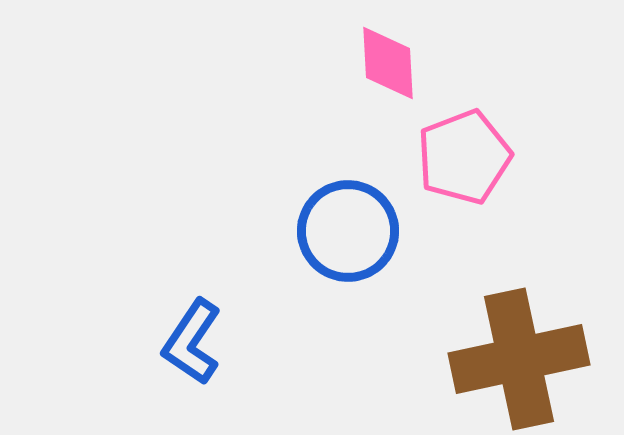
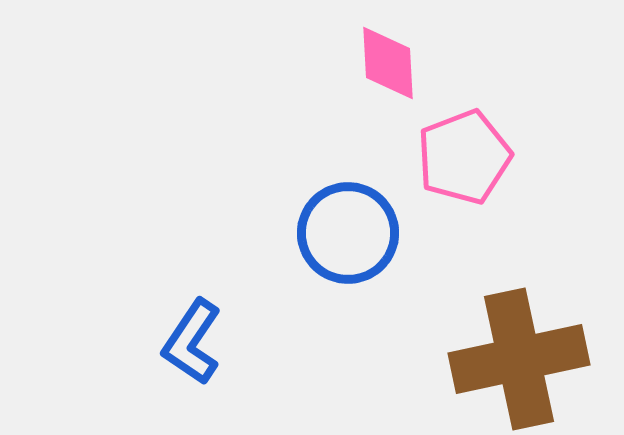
blue circle: moved 2 px down
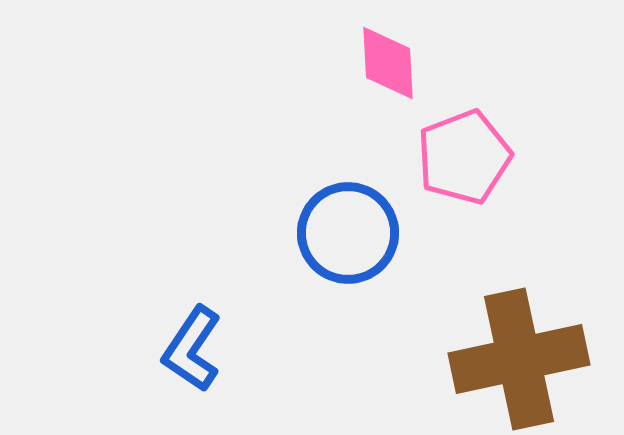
blue L-shape: moved 7 px down
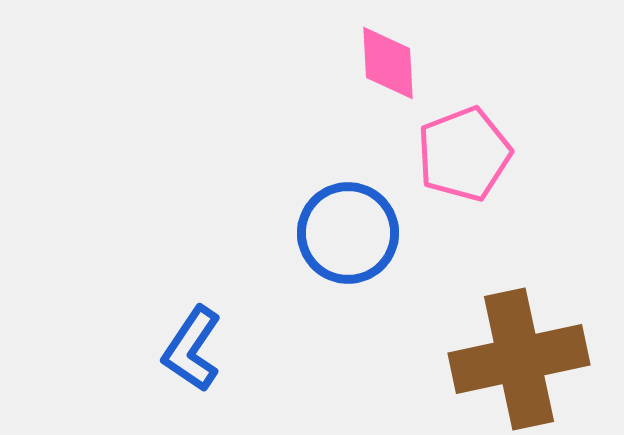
pink pentagon: moved 3 px up
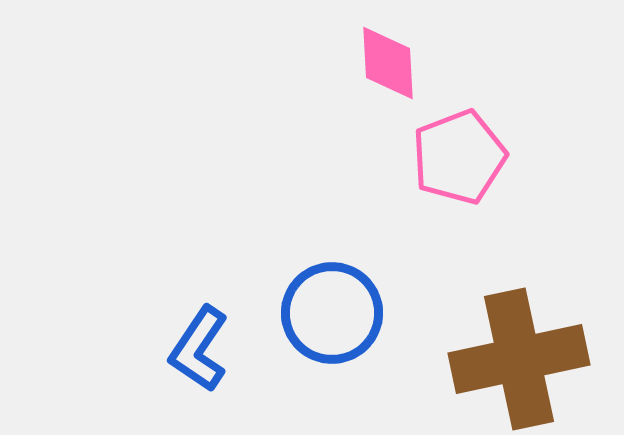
pink pentagon: moved 5 px left, 3 px down
blue circle: moved 16 px left, 80 px down
blue L-shape: moved 7 px right
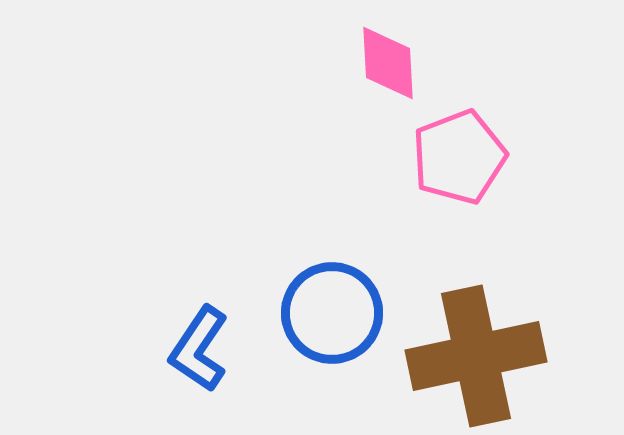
brown cross: moved 43 px left, 3 px up
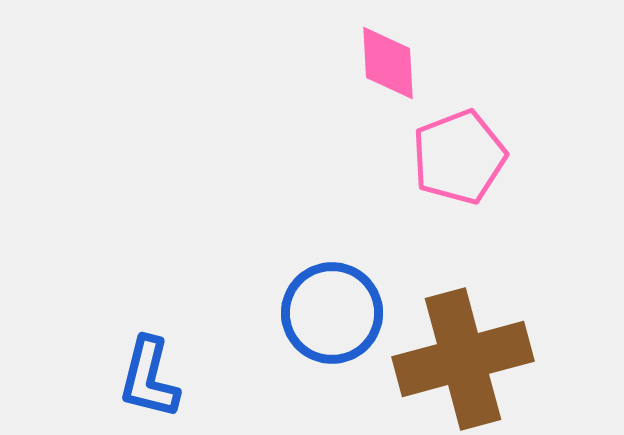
blue L-shape: moved 50 px left, 29 px down; rotated 20 degrees counterclockwise
brown cross: moved 13 px left, 3 px down; rotated 3 degrees counterclockwise
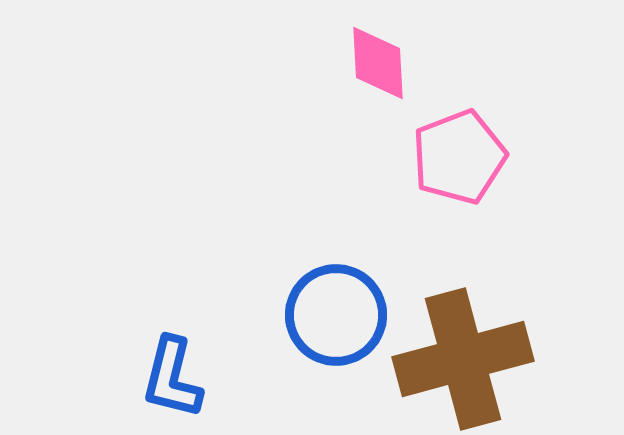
pink diamond: moved 10 px left
blue circle: moved 4 px right, 2 px down
blue L-shape: moved 23 px right
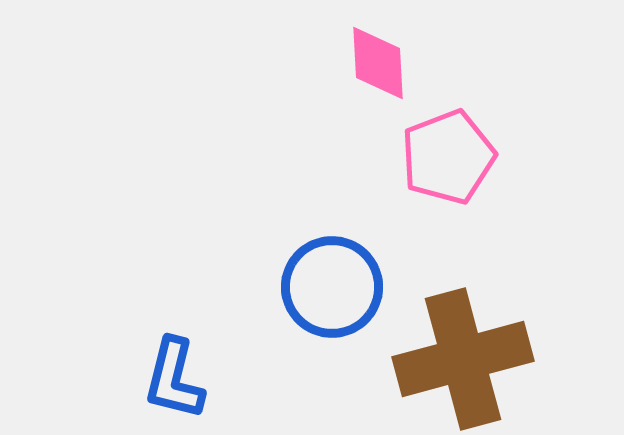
pink pentagon: moved 11 px left
blue circle: moved 4 px left, 28 px up
blue L-shape: moved 2 px right, 1 px down
